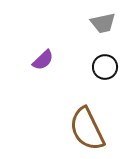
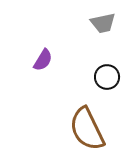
purple semicircle: rotated 15 degrees counterclockwise
black circle: moved 2 px right, 10 px down
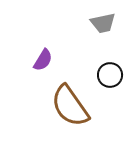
black circle: moved 3 px right, 2 px up
brown semicircle: moved 17 px left, 23 px up; rotated 9 degrees counterclockwise
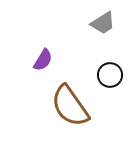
gray trapezoid: rotated 20 degrees counterclockwise
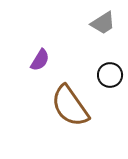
purple semicircle: moved 3 px left
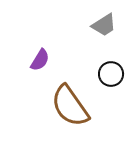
gray trapezoid: moved 1 px right, 2 px down
black circle: moved 1 px right, 1 px up
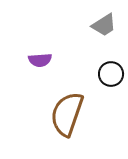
purple semicircle: rotated 55 degrees clockwise
brown semicircle: moved 3 px left, 8 px down; rotated 54 degrees clockwise
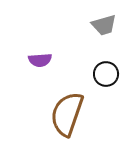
gray trapezoid: rotated 16 degrees clockwise
black circle: moved 5 px left
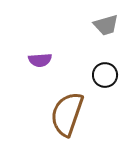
gray trapezoid: moved 2 px right
black circle: moved 1 px left, 1 px down
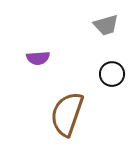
purple semicircle: moved 2 px left, 2 px up
black circle: moved 7 px right, 1 px up
